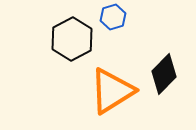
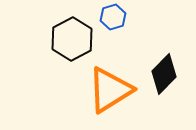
orange triangle: moved 2 px left, 1 px up
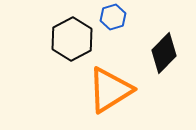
black diamond: moved 21 px up
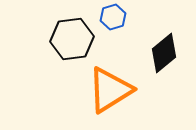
black hexagon: rotated 21 degrees clockwise
black diamond: rotated 6 degrees clockwise
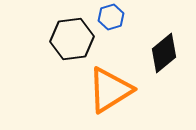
blue hexagon: moved 2 px left
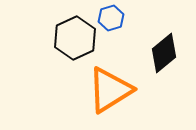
blue hexagon: moved 1 px down
black hexagon: moved 3 px right, 1 px up; rotated 18 degrees counterclockwise
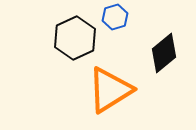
blue hexagon: moved 4 px right, 1 px up
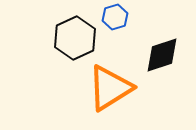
black diamond: moved 2 px left, 2 px down; rotated 21 degrees clockwise
orange triangle: moved 2 px up
